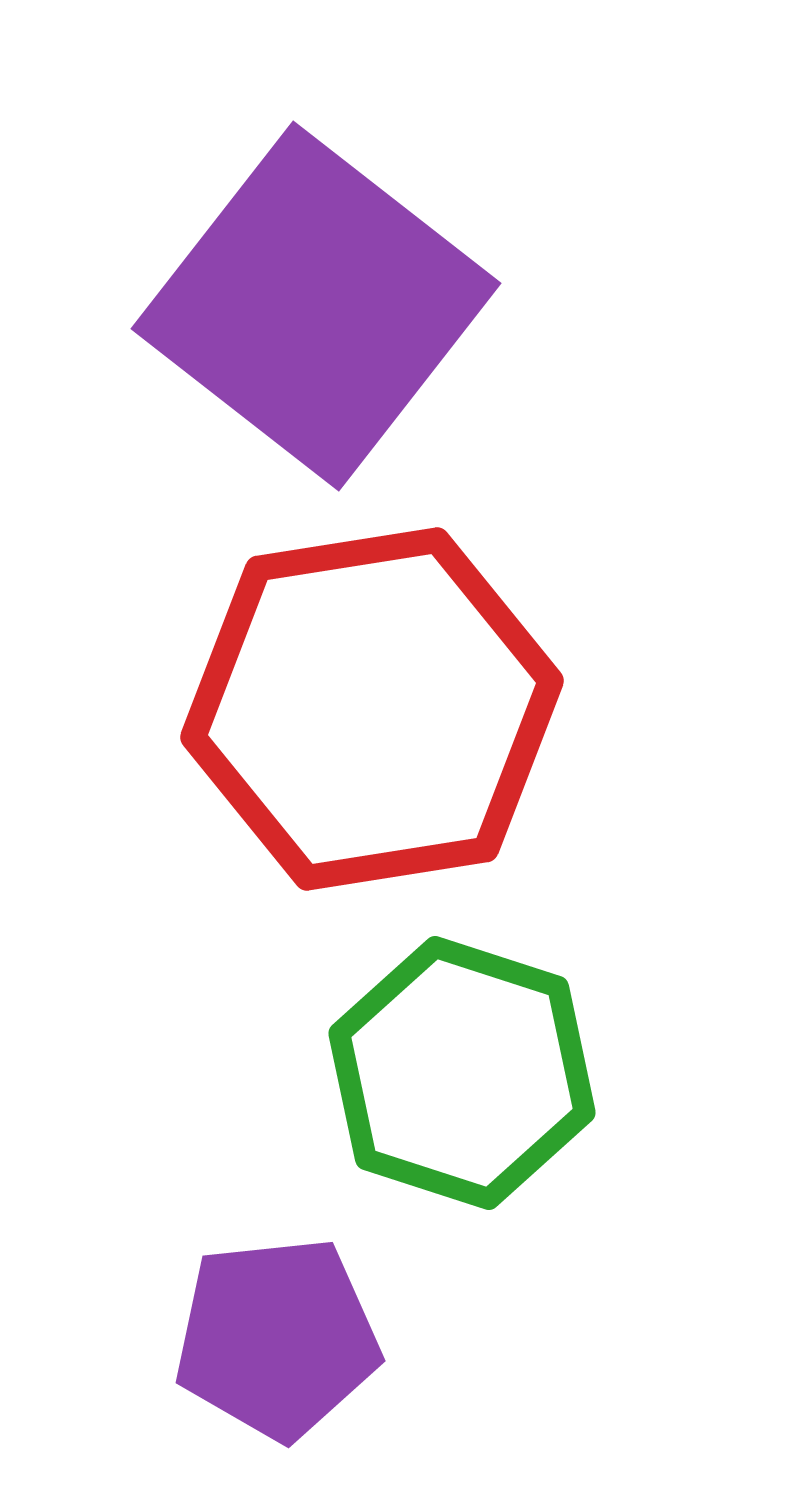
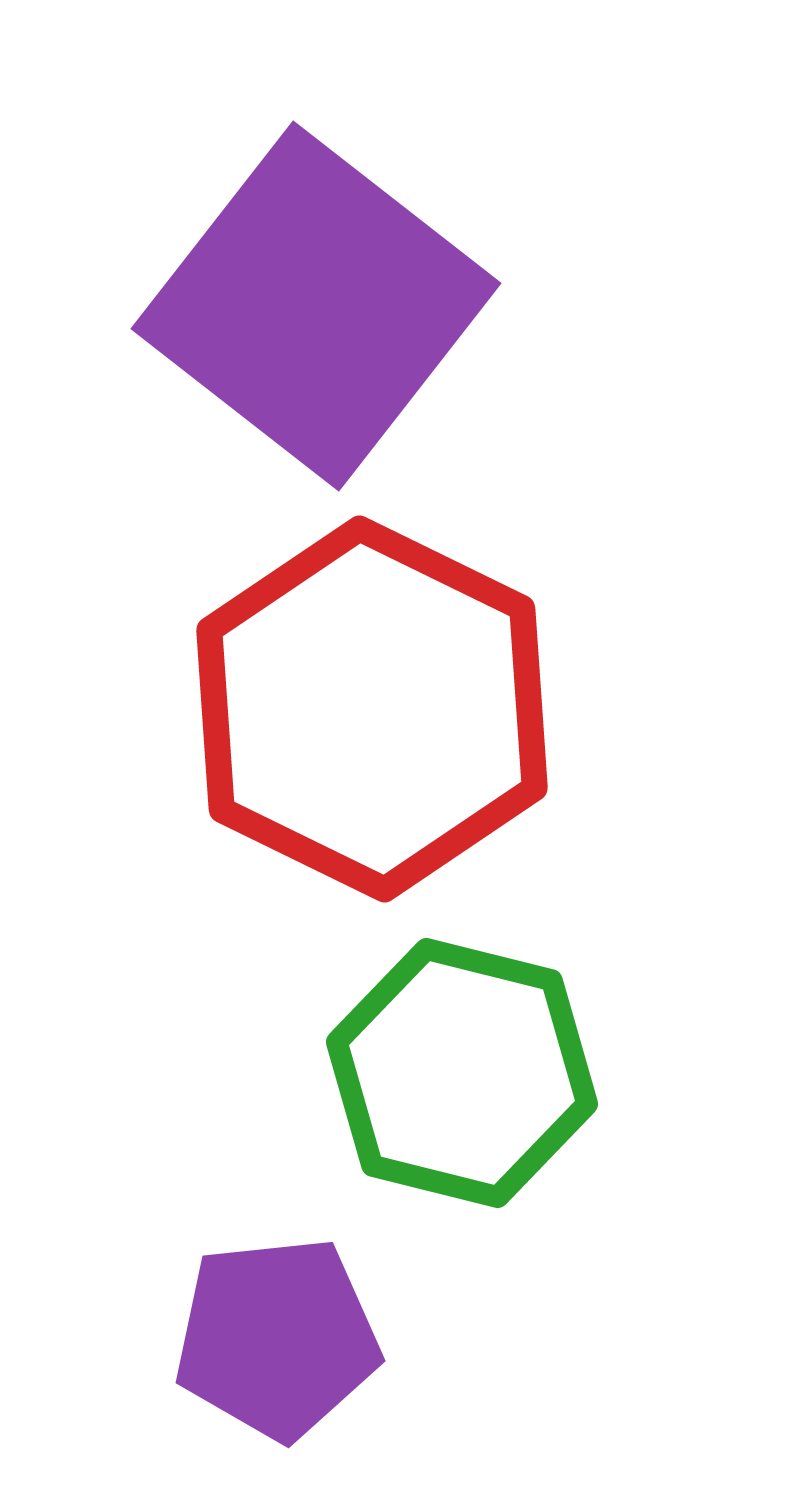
red hexagon: rotated 25 degrees counterclockwise
green hexagon: rotated 4 degrees counterclockwise
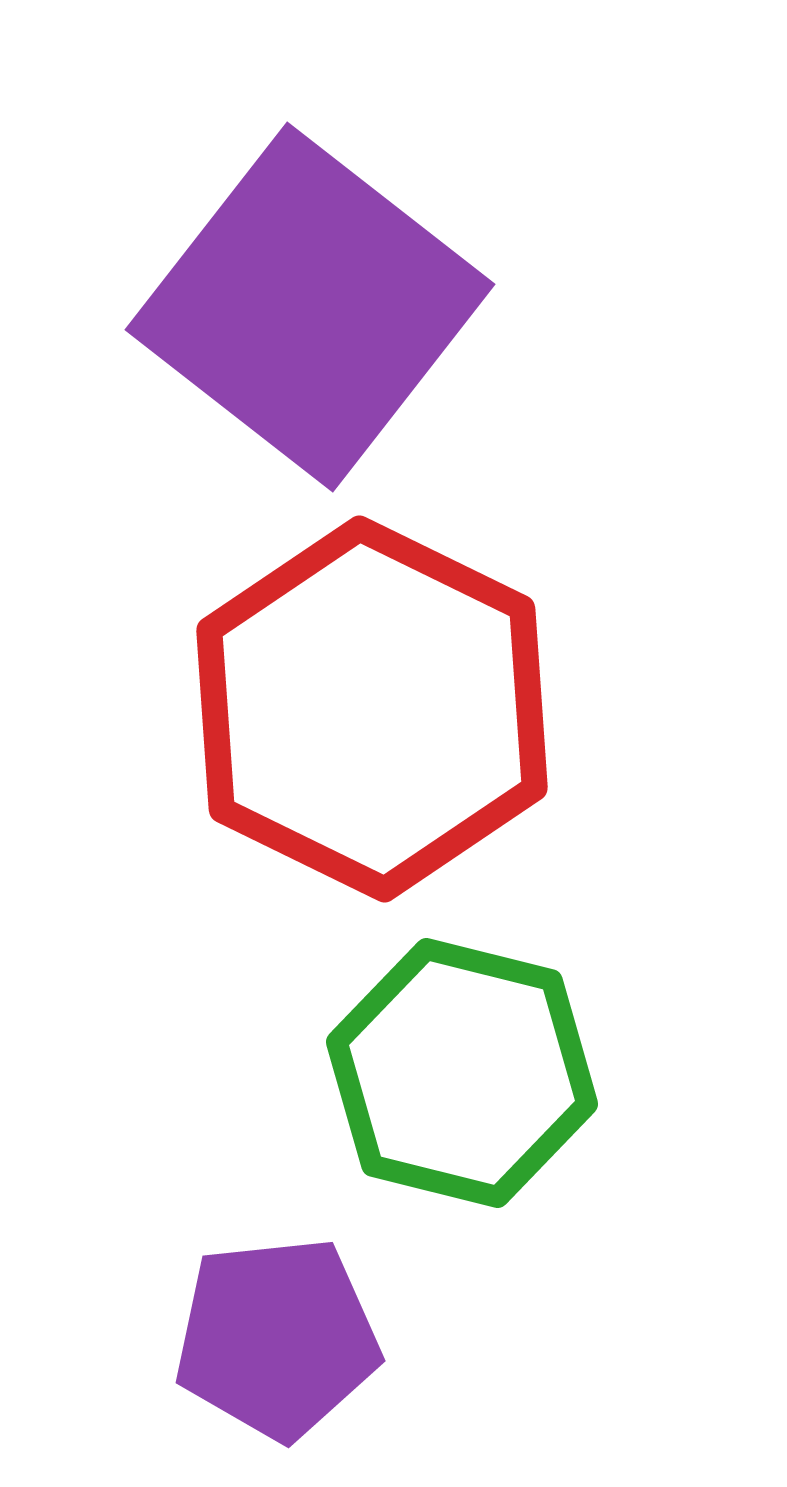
purple square: moved 6 px left, 1 px down
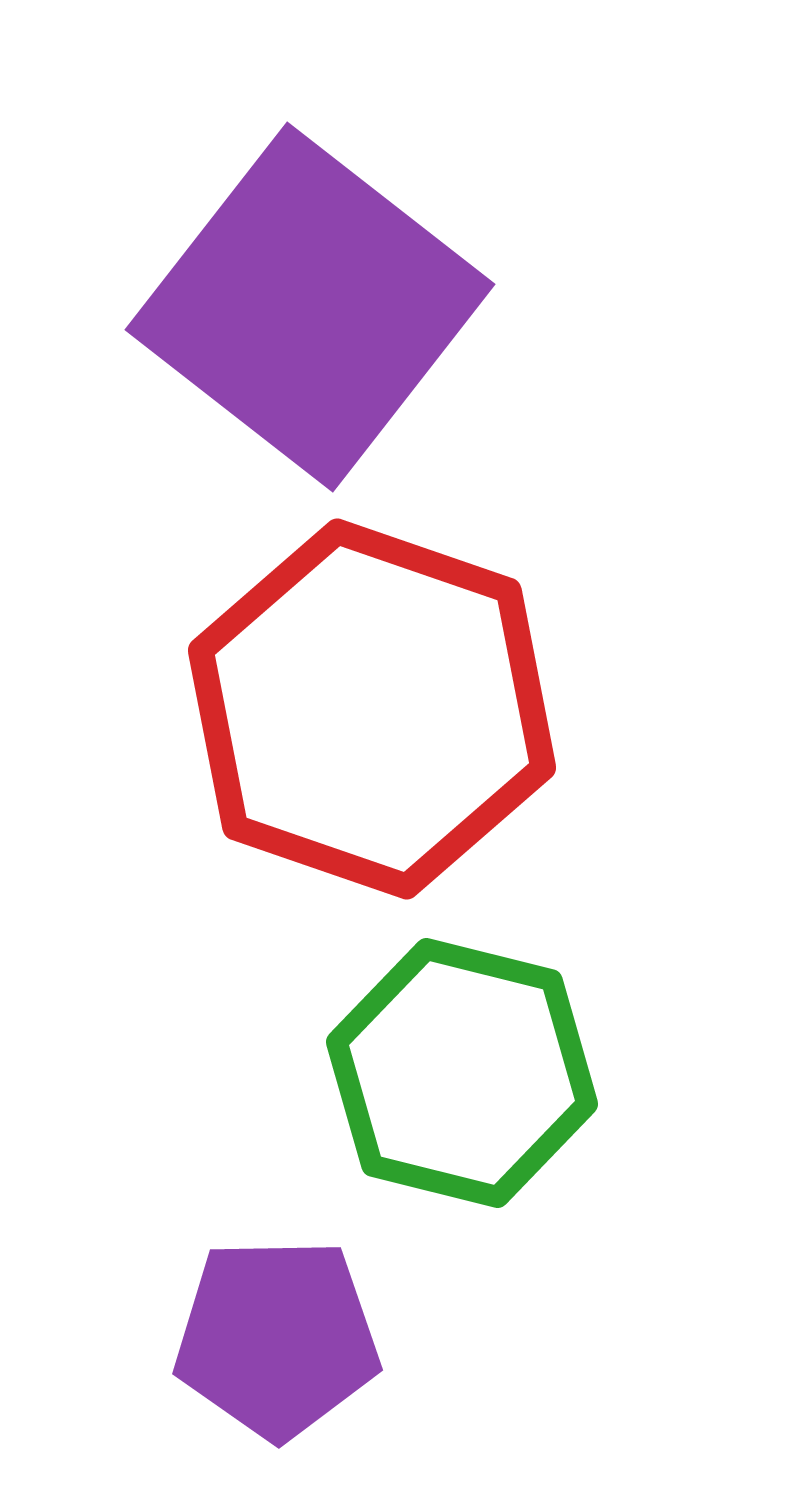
red hexagon: rotated 7 degrees counterclockwise
purple pentagon: rotated 5 degrees clockwise
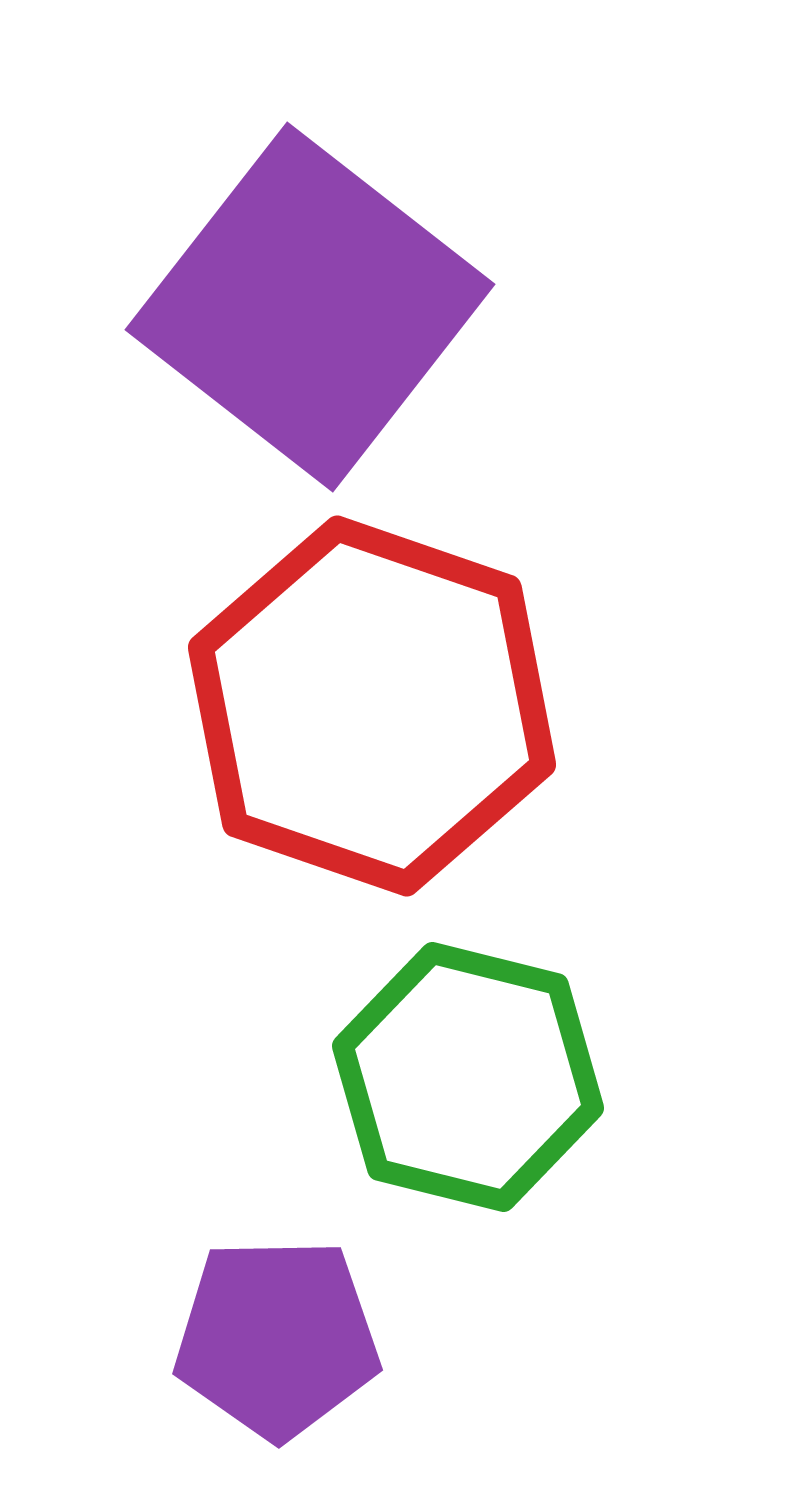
red hexagon: moved 3 px up
green hexagon: moved 6 px right, 4 px down
